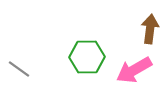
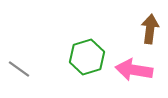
green hexagon: rotated 16 degrees counterclockwise
pink arrow: rotated 39 degrees clockwise
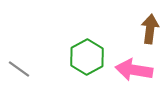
green hexagon: rotated 12 degrees counterclockwise
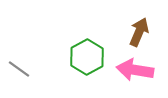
brown arrow: moved 11 px left, 3 px down; rotated 16 degrees clockwise
pink arrow: moved 1 px right
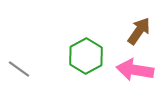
brown arrow: moved 1 px up; rotated 12 degrees clockwise
green hexagon: moved 1 px left, 1 px up
